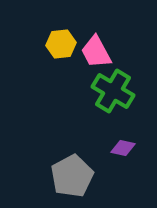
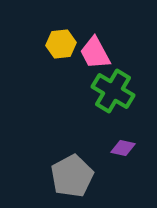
pink trapezoid: moved 1 px left, 1 px down
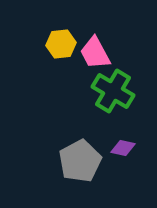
gray pentagon: moved 8 px right, 15 px up
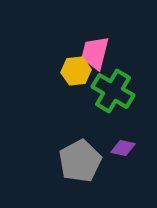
yellow hexagon: moved 15 px right, 27 px down
pink trapezoid: rotated 42 degrees clockwise
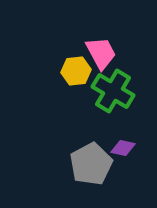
pink trapezoid: moved 6 px right; rotated 138 degrees clockwise
gray pentagon: moved 11 px right, 3 px down
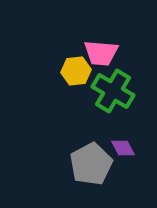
pink trapezoid: rotated 123 degrees clockwise
purple diamond: rotated 50 degrees clockwise
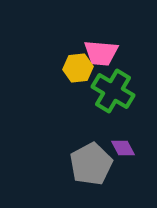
yellow hexagon: moved 2 px right, 3 px up
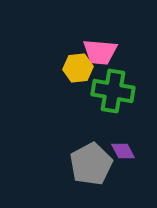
pink trapezoid: moved 1 px left, 1 px up
green cross: rotated 21 degrees counterclockwise
purple diamond: moved 3 px down
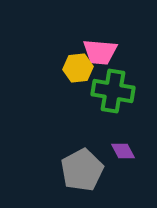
gray pentagon: moved 9 px left, 6 px down
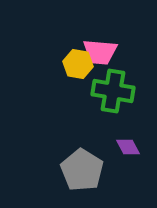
yellow hexagon: moved 4 px up; rotated 16 degrees clockwise
purple diamond: moved 5 px right, 4 px up
gray pentagon: rotated 12 degrees counterclockwise
